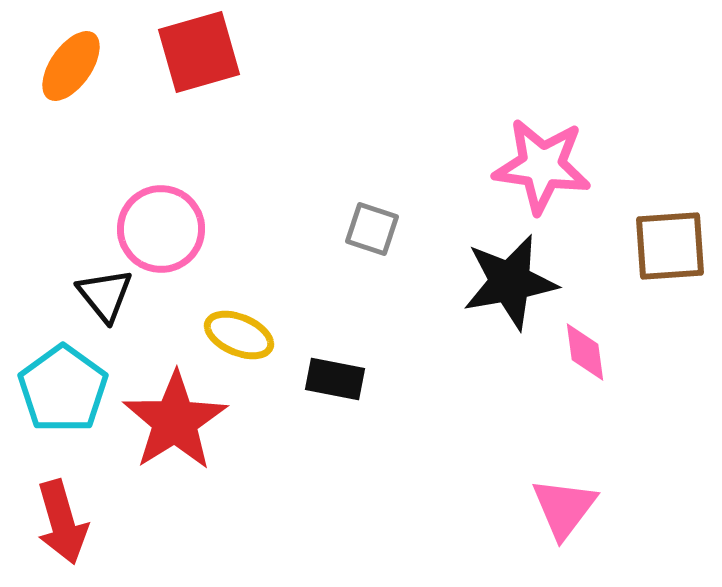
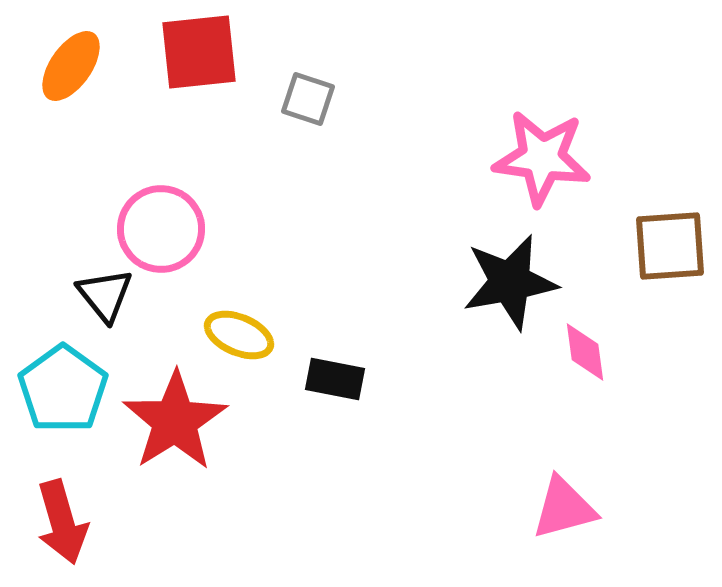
red square: rotated 10 degrees clockwise
pink star: moved 8 px up
gray square: moved 64 px left, 130 px up
pink triangle: rotated 38 degrees clockwise
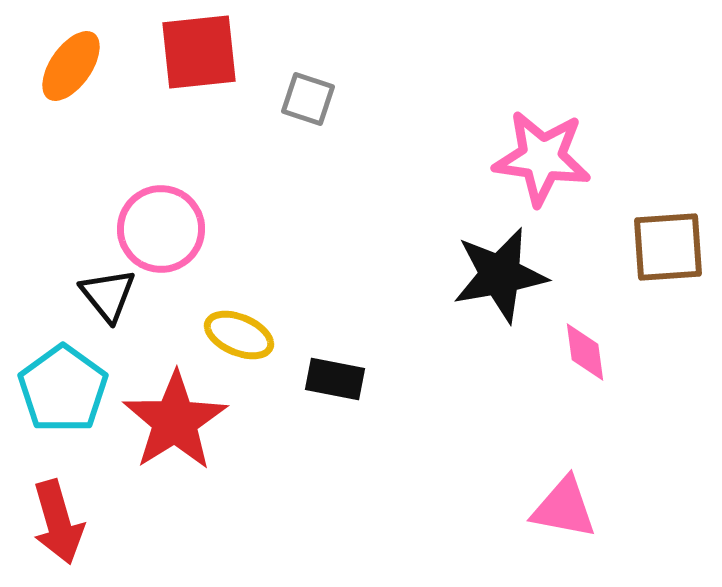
brown square: moved 2 px left, 1 px down
black star: moved 10 px left, 7 px up
black triangle: moved 3 px right
pink triangle: rotated 26 degrees clockwise
red arrow: moved 4 px left
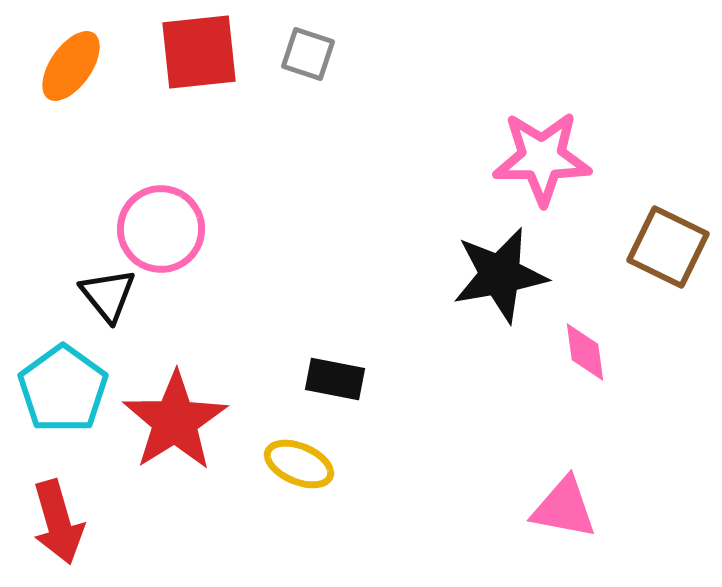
gray square: moved 45 px up
pink star: rotated 8 degrees counterclockwise
brown square: rotated 30 degrees clockwise
yellow ellipse: moved 60 px right, 129 px down
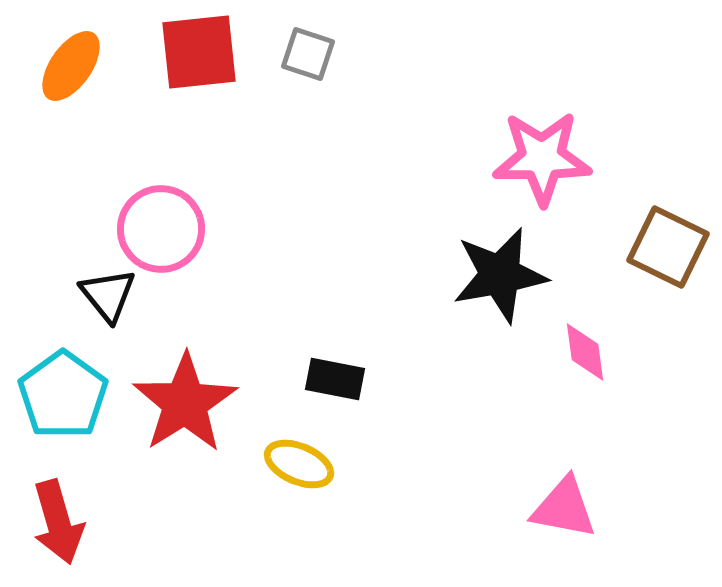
cyan pentagon: moved 6 px down
red star: moved 10 px right, 18 px up
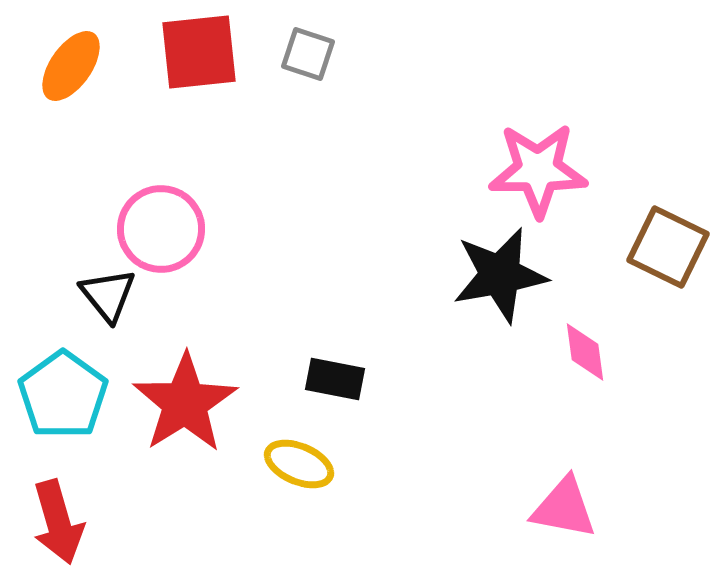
pink star: moved 4 px left, 12 px down
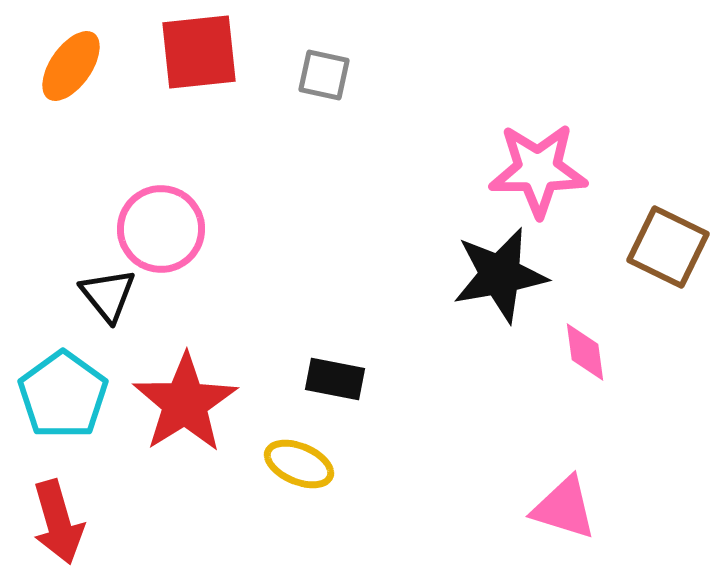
gray square: moved 16 px right, 21 px down; rotated 6 degrees counterclockwise
pink triangle: rotated 6 degrees clockwise
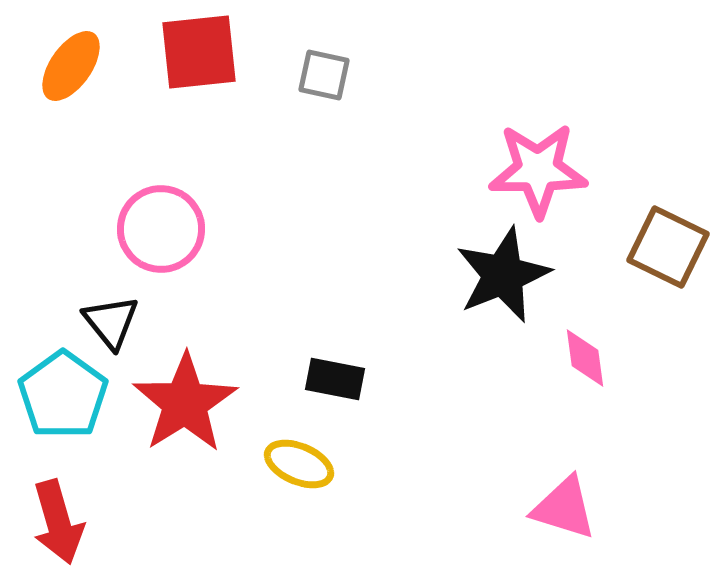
black star: moved 3 px right; rotated 12 degrees counterclockwise
black triangle: moved 3 px right, 27 px down
pink diamond: moved 6 px down
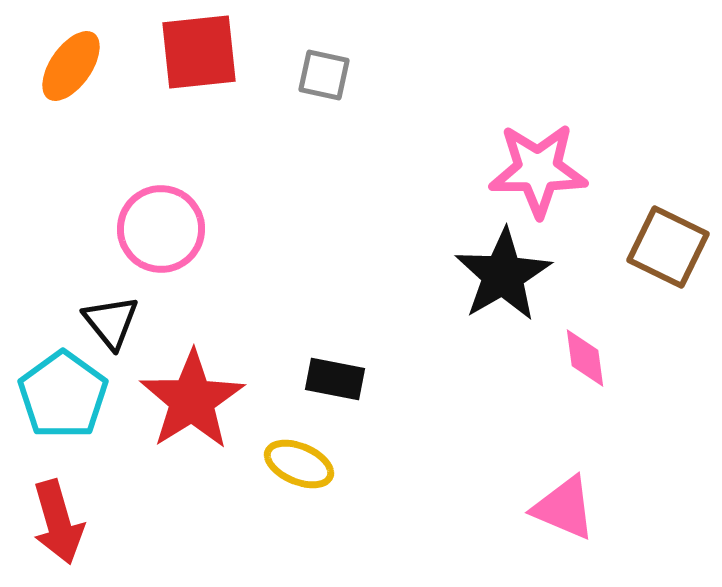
black star: rotated 8 degrees counterclockwise
red star: moved 7 px right, 3 px up
pink triangle: rotated 6 degrees clockwise
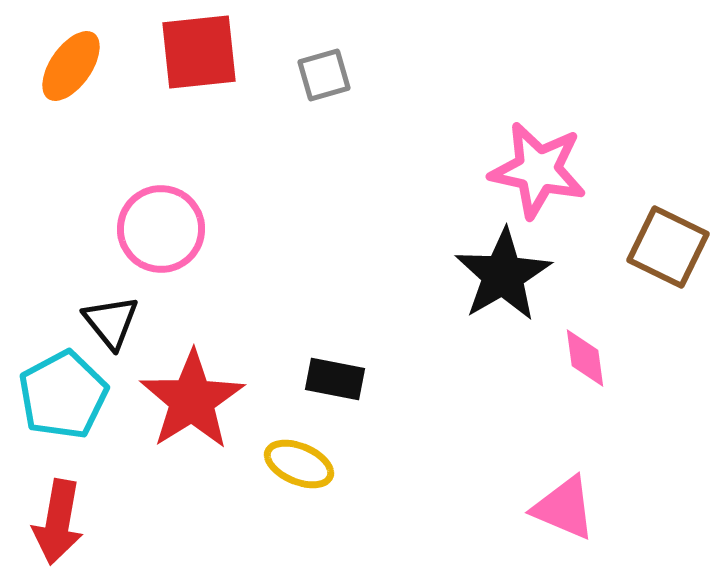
gray square: rotated 28 degrees counterclockwise
pink star: rotated 12 degrees clockwise
cyan pentagon: rotated 8 degrees clockwise
red arrow: rotated 26 degrees clockwise
